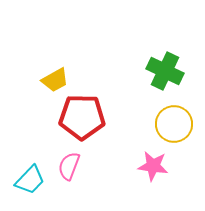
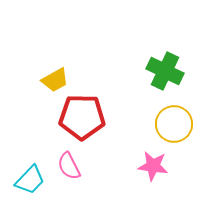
pink semicircle: rotated 48 degrees counterclockwise
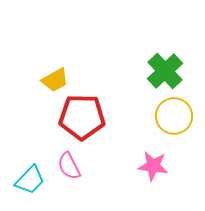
green cross: rotated 21 degrees clockwise
yellow circle: moved 8 px up
